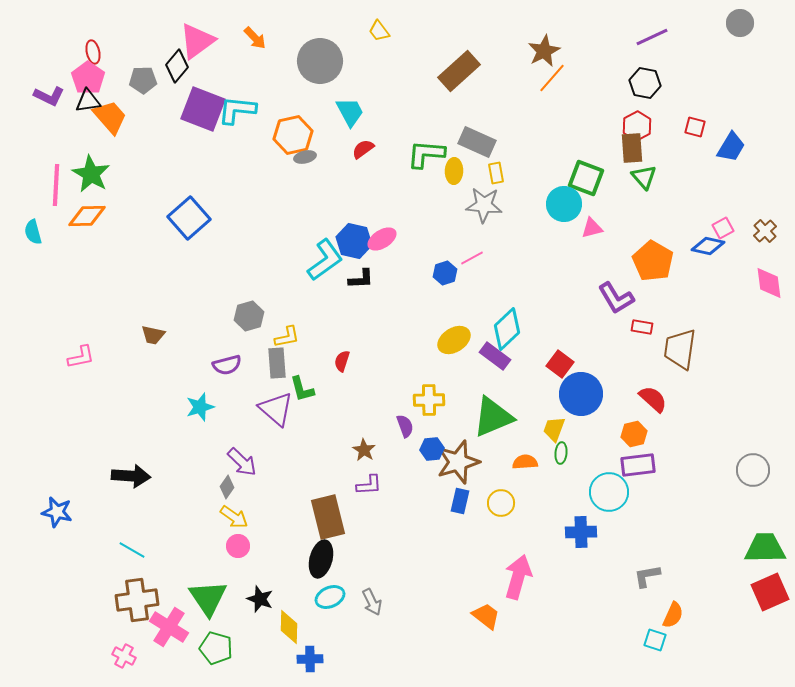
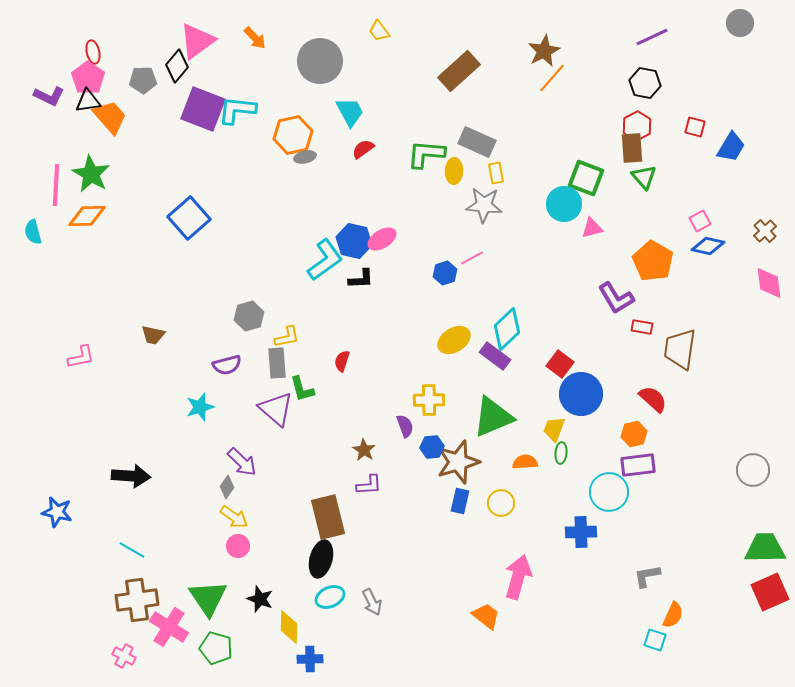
pink square at (723, 228): moved 23 px left, 7 px up
blue hexagon at (432, 449): moved 2 px up
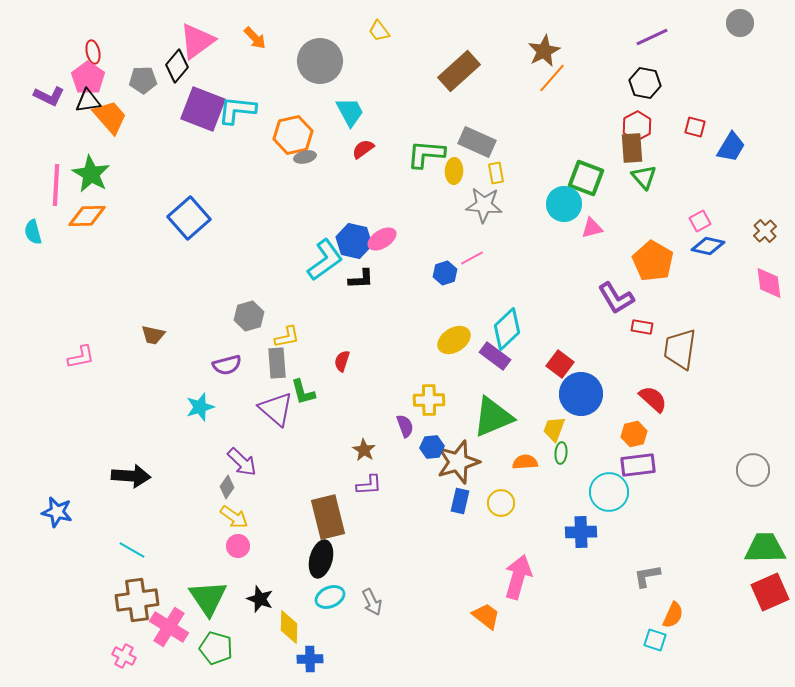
green L-shape at (302, 389): moved 1 px right, 3 px down
